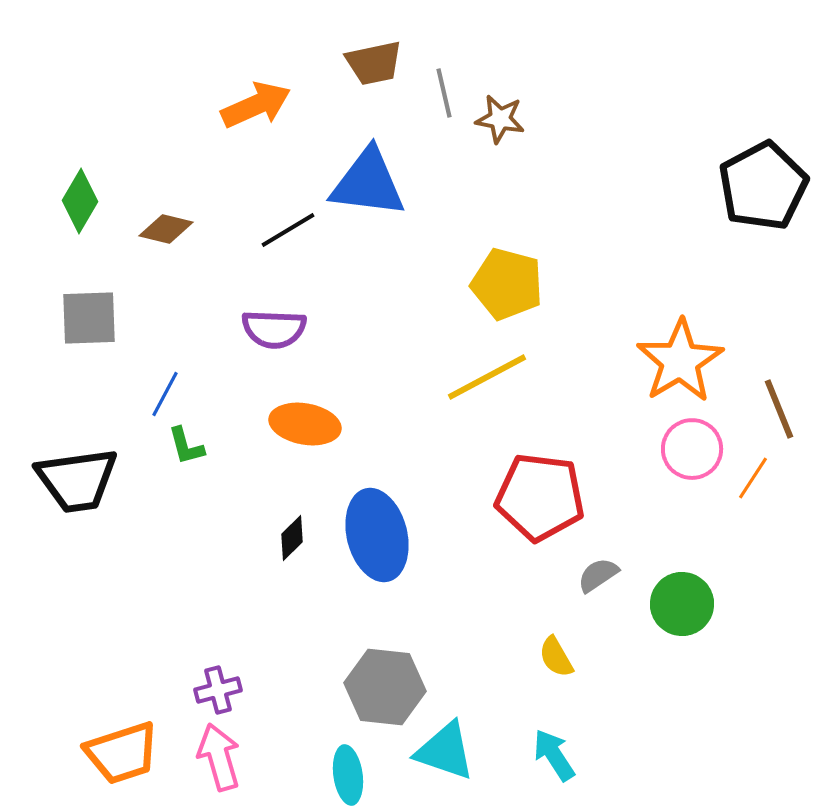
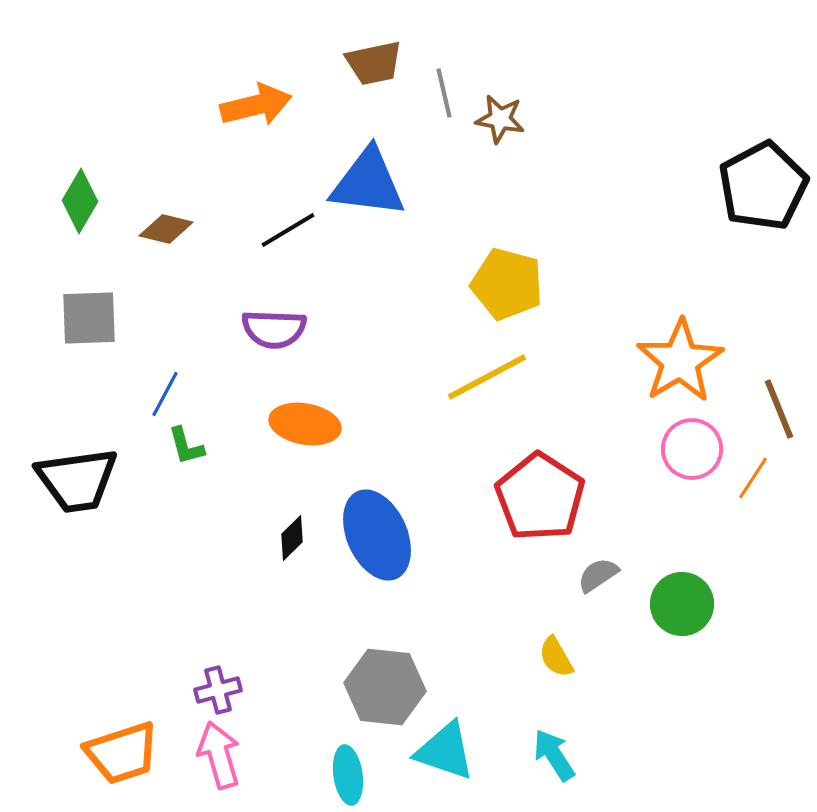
orange arrow: rotated 10 degrees clockwise
red pentagon: rotated 26 degrees clockwise
blue ellipse: rotated 10 degrees counterclockwise
pink arrow: moved 2 px up
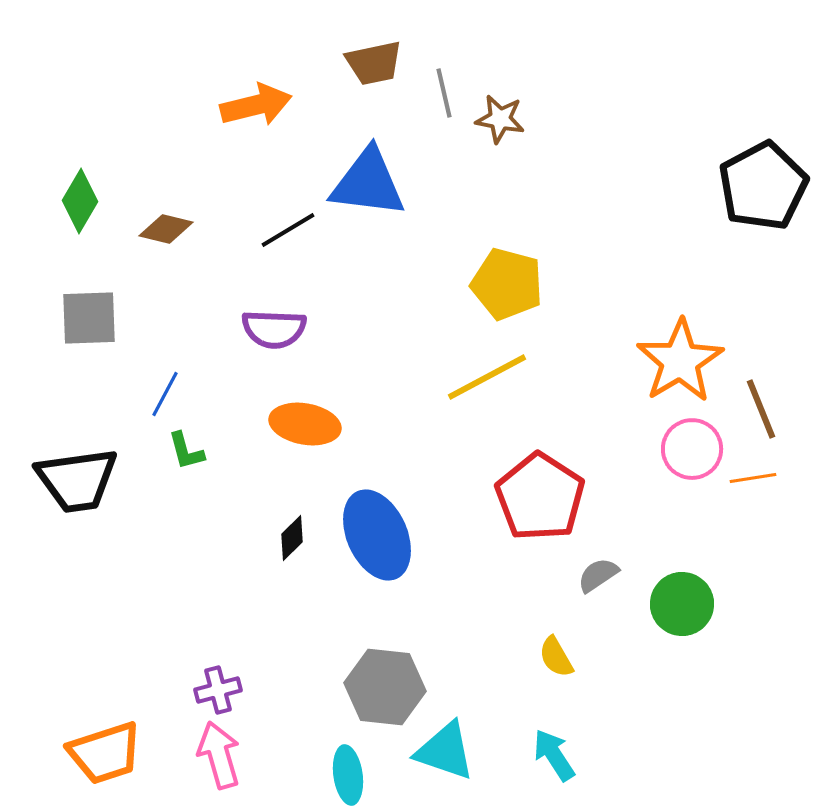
brown line: moved 18 px left
green L-shape: moved 5 px down
orange line: rotated 48 degrees clockwise
orange trapezoid: moved 17 px left
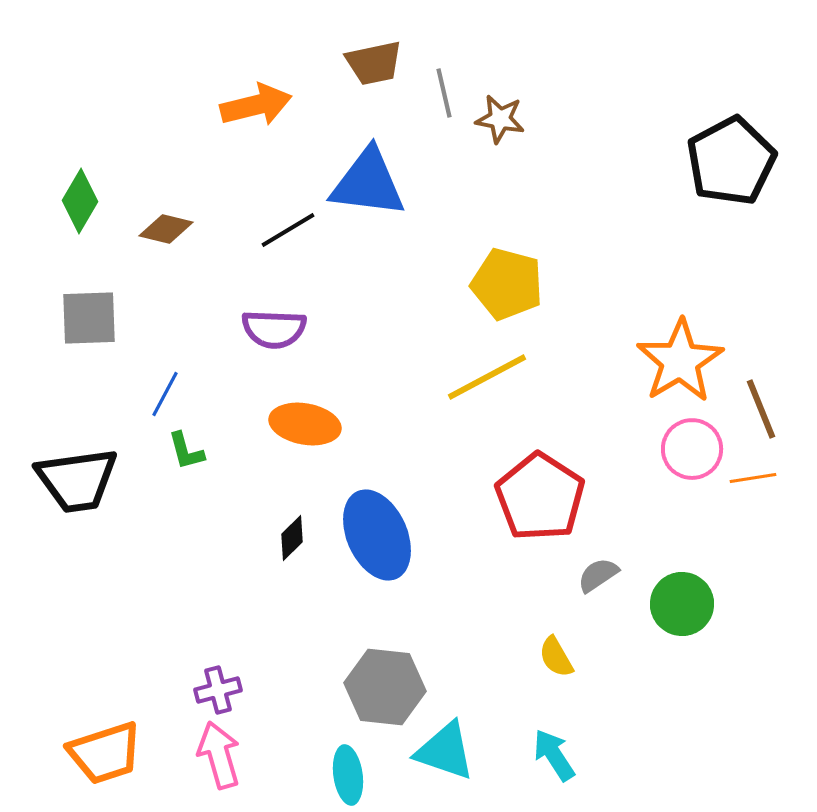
black pentagon: moved 32 px left, 25 px up
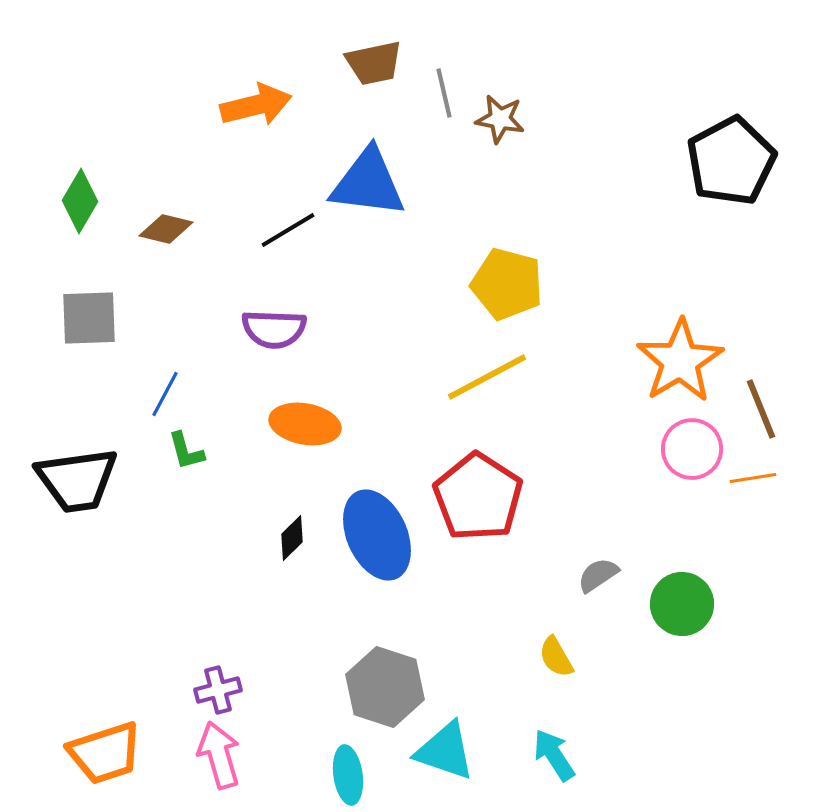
red pentagon: moved 62 px left
gray hexagon: rotated 12 degrees clockwise
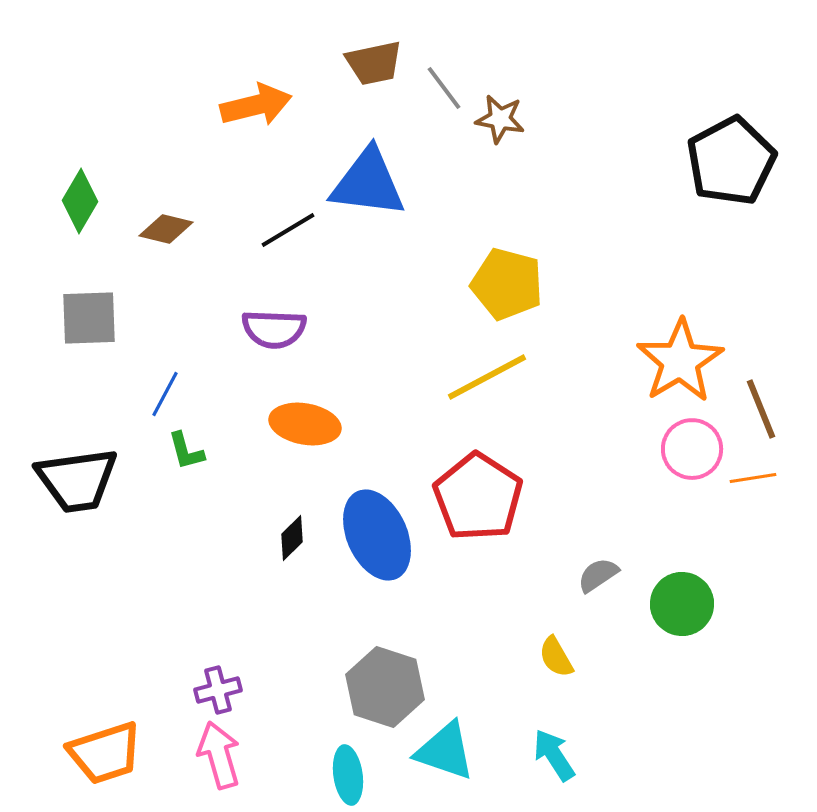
gray line: moved 5 px up; rotated 24 degrees counterclockwise
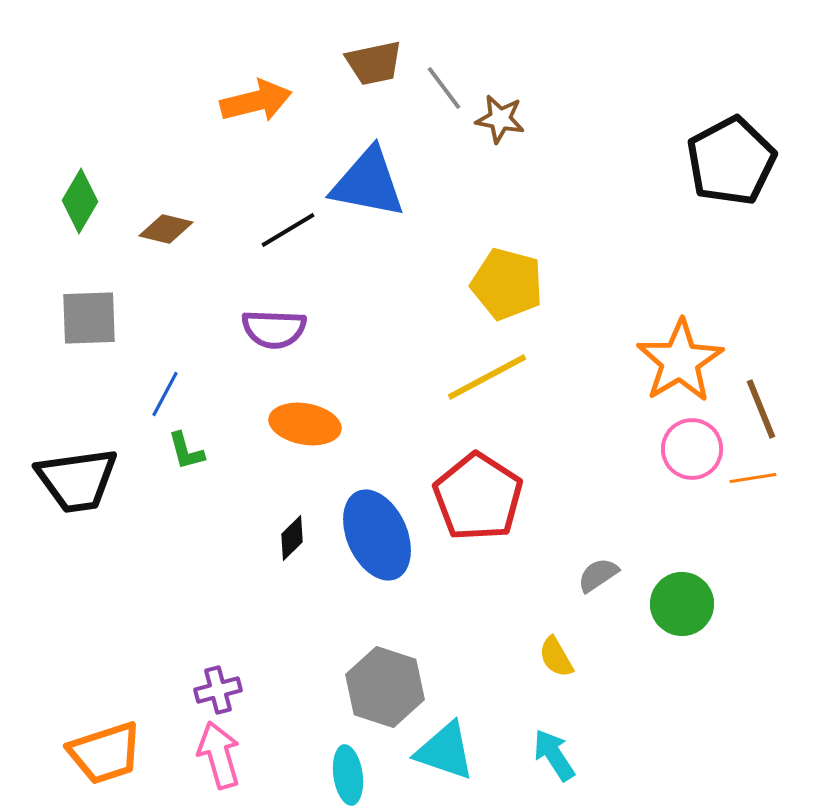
orange arrow: moved 4 px up
blue triangle: rotated 4 degrees clockwise
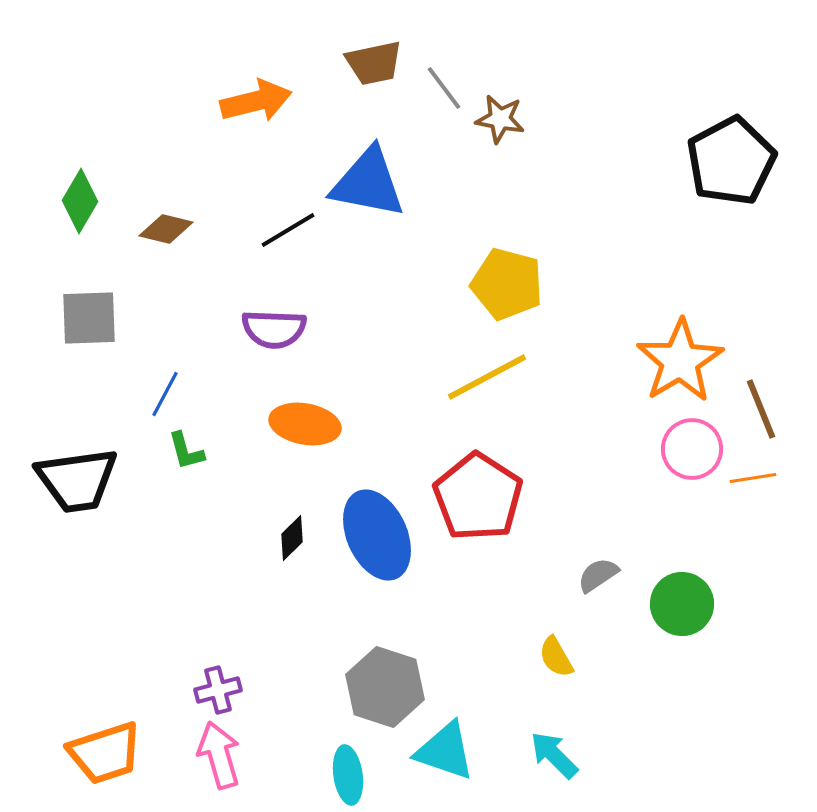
cyan arrow: rotated 12 degrees counterclockwise
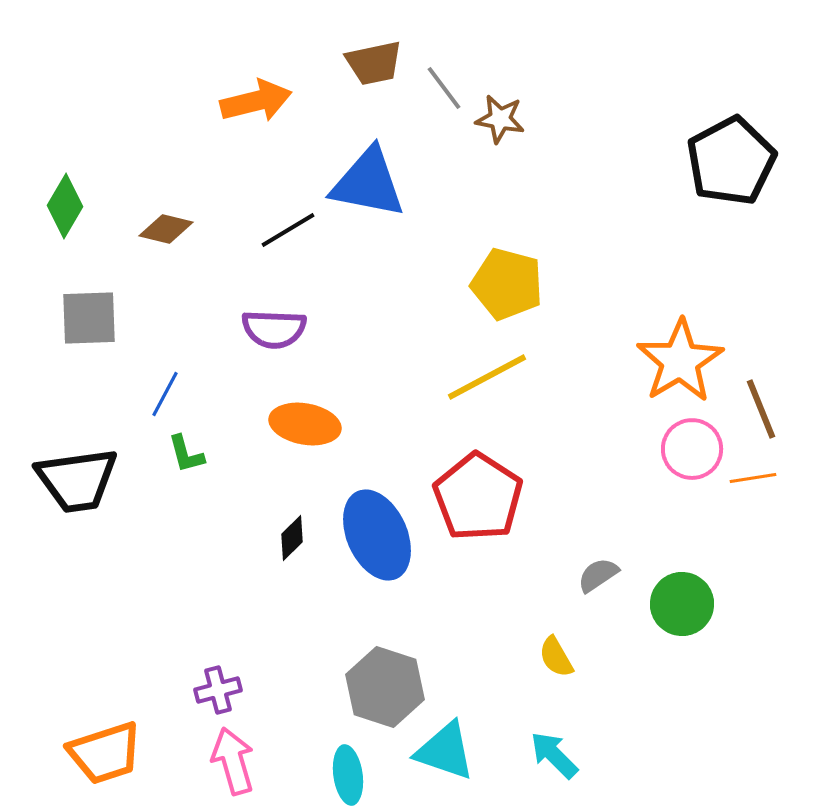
green diamond: moved 15 px left, 5 px down
green L-shape: moved 3 px down
pink arrow: moved 14 px right, 6 px down
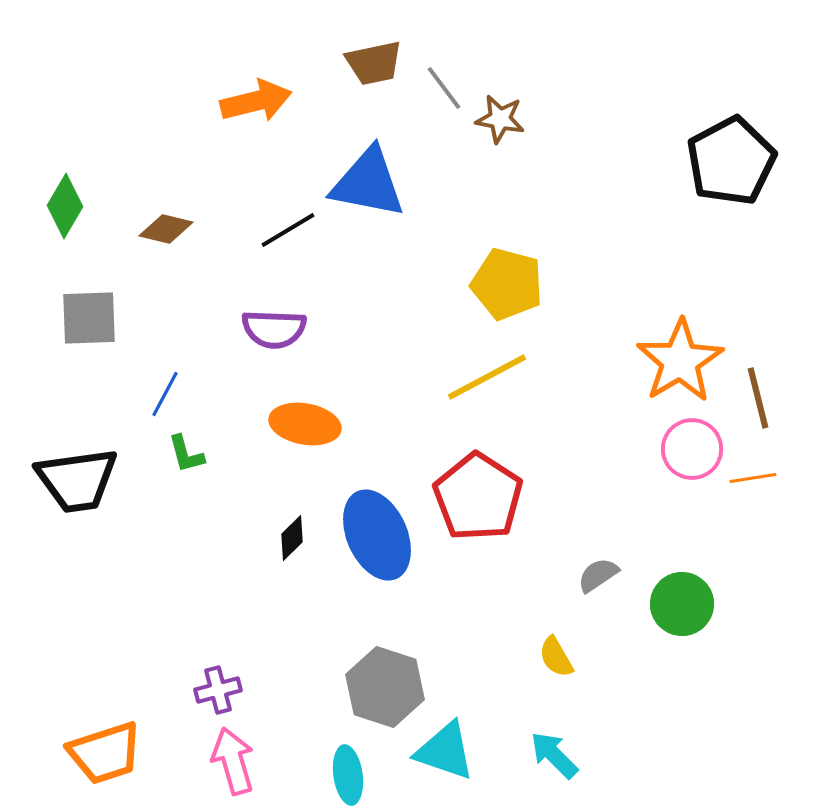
brown line: moved 3 px left, 11 px up; rotated 8 degrees clockwise
